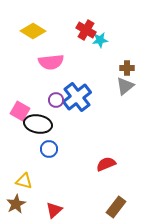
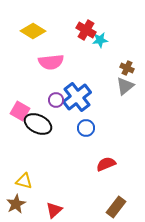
brown cross: rotated 24 degrees clockwise
black ellipse: rotated 16 degrees clockwise
blue circle: moved 37 px right, 21 px up
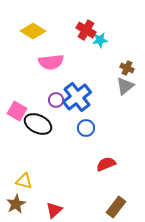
pink square: moved 3 px left
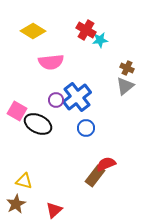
brown rectangle: moved 21 px left, 31 px up
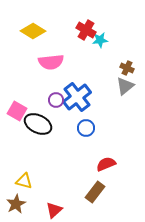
brown rectangle: moved 16 px down
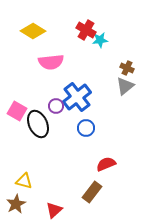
purple circle: moved 6 px down
black ellipse: rotated 40 degrees clockwise
brown rectangle: moved 3 px left
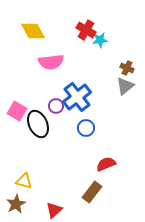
yellow diamond: rotated 30 degrees clockwise
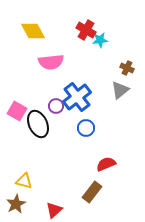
gray triangle: moved 5 px left, 4 px down
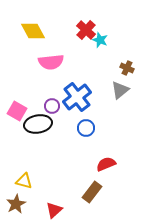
red cross: rotated 12 degrees clockwise
cyan star: rotated 28 degrees clockwise
purple circle: moved 4 px left
black ellipse: rotated 76 degrees counterclockwise
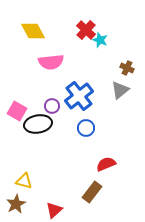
blue cross: moved 2 px right, 1 px up
